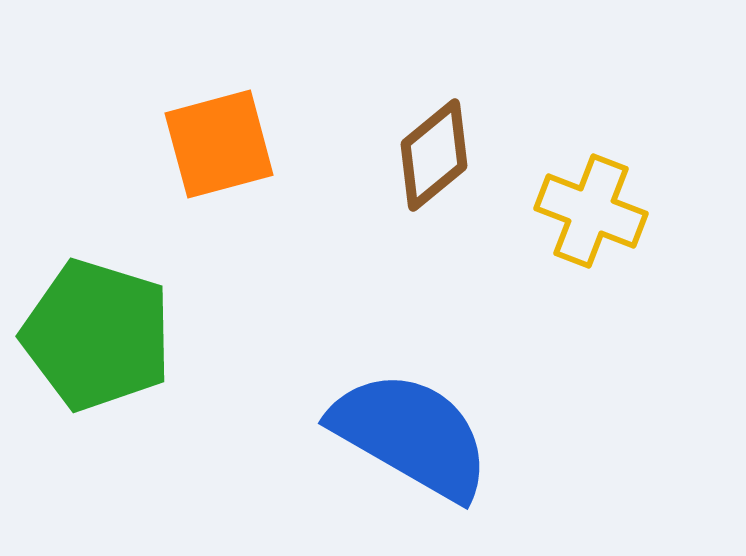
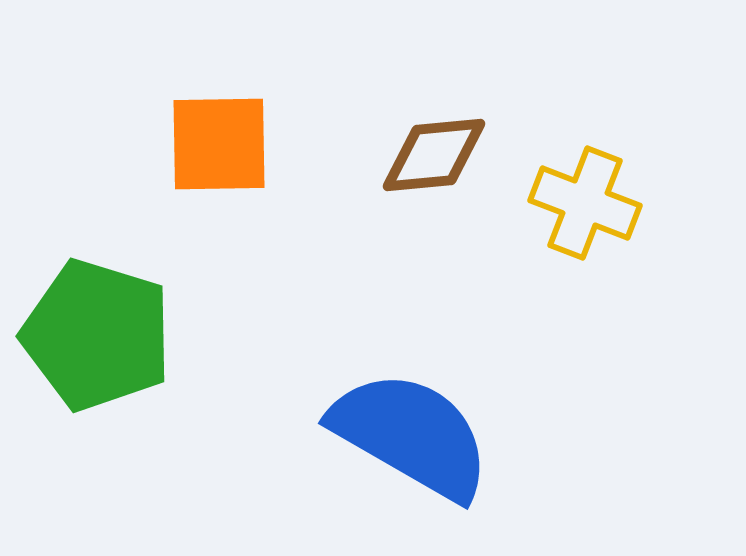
orange square: rotated 14 degrees clockwise
brown diamond: rotated 34 degrees clockwise
yellow cross: moved 6 px left, 8 px up
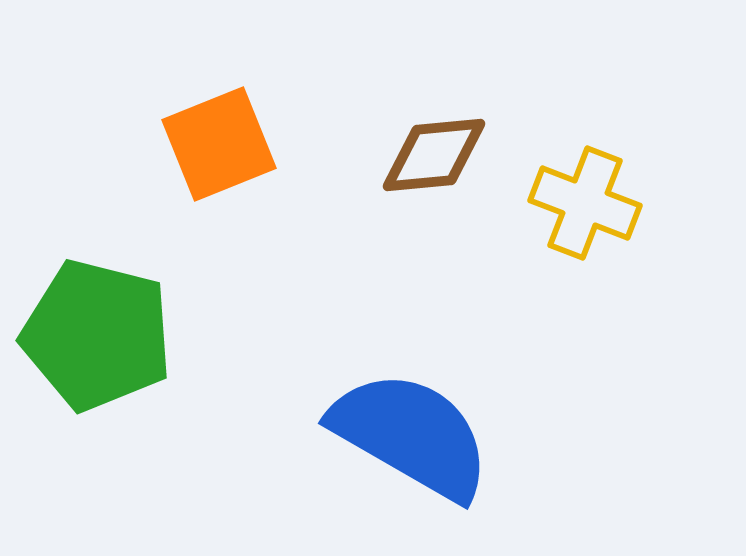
orange square: rotated 21 degrees counterclockwise
green pentagon: rotated 3 degrees counterclockwise
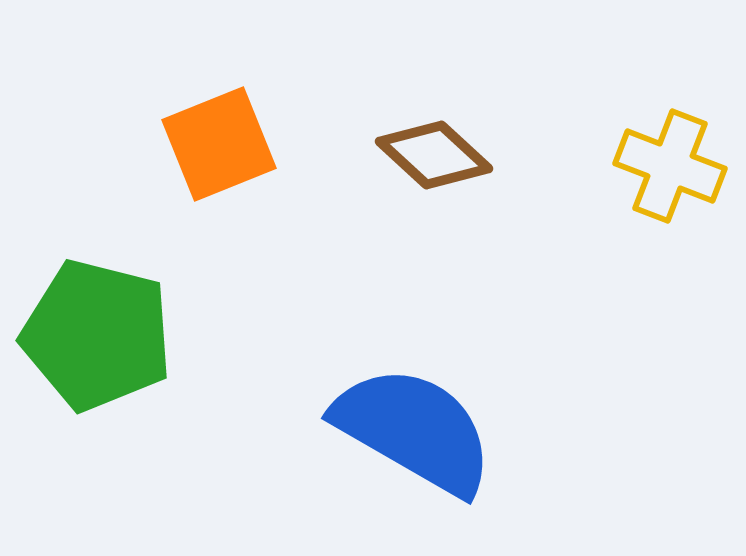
brown diamond: rotated 48 degrees clockwise
yellow cross: moved 85 px right, 37 px up
blue semicircle: moved 3 px right, 5 px up
